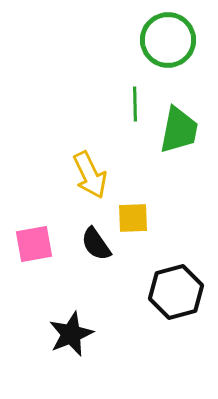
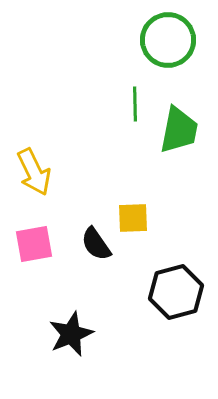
yellow arrow: moved 56 px left, 3 px up
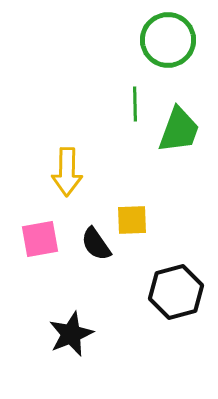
green trapezoid: rotated 9 degrees clockwise
yellow arrow: moved 33 px right; rotated 27 degrees clockwise
yellow square: moved 1 px left, 2 px down
pink square: moved 6 px right, 5 px up
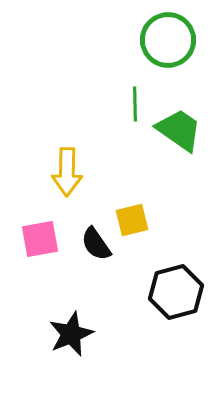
green trapezoid: rotated 75 degrees counterclockwise
yellow square: rotated 12 degrees counterclockwise
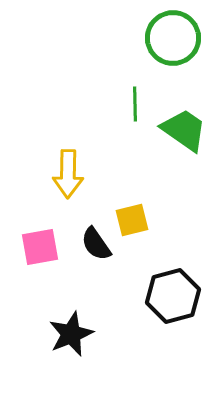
green circle: moved 5 px right, 2 px up
green trapezoid: moved 5 px right
yellow arrow: moved 1 px right, 2 px down
pink square: moved 8 px down
black hexagon: moved 3 px left, 4 px down
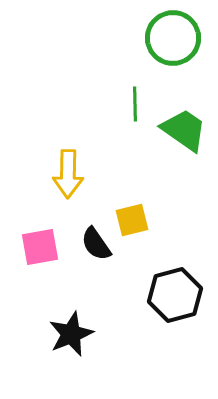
black hexagon: moved 2 px right, 1 px up
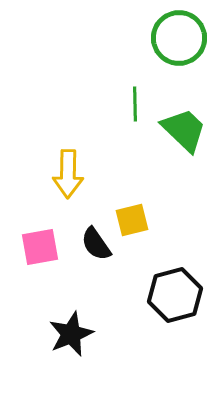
green circle: moved 6 px right
green trapezoid: rotated 9 degrees clockwise
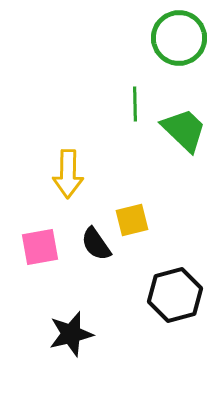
black star: rotated 9 degrees clockwise
